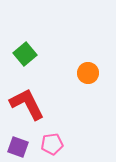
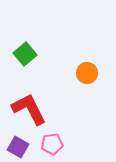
orange circle: moved 1 px left
red L-shape: moved 2 px right, 5 px down
purple square: rotated 10 degrees clockwise
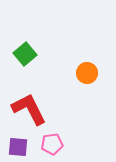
purple square: rotated 25 degrees counterclockwise
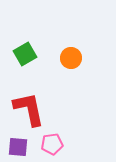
green square: rotated 10 degrees clockwise
orange circle: moved 16 px left, 15 px up
red L-shape: rotated 15 degrees clockwise
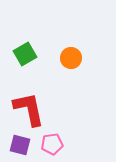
purple square: moved 2 px right, 2 px up; rotated 10 degrees clockwise
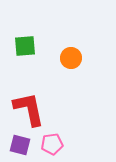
green square: moved 8 px up; rotated 25 degrees clockwise
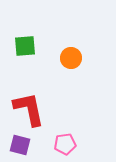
pink pentagon: moved 13 px right
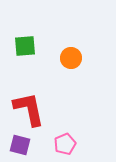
pink pentagon: rotated 15 degrees counterclockwise
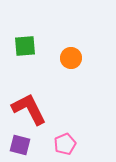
red L-shape: rotated 15 degrees counterclockwise
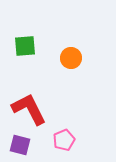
pink pentagon: moved 1 px left, 4 px up
